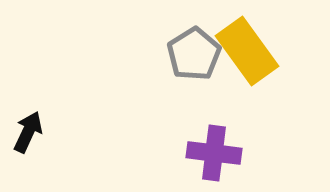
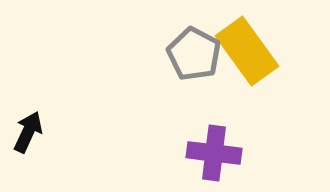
gray pentagon: rotated 12 degrees counterclockwise
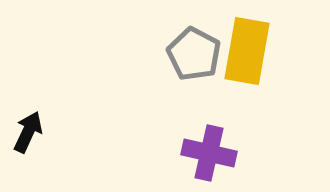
yellow rectangle: rotated 46 degrees clockwise
purple cross: moved 5 px left; rotated 6 degrees clockwise
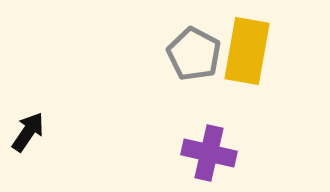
black arrow: rotated 9 degrees clockwise
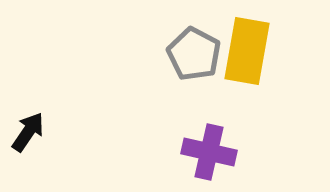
purple cross: moved 1 px up
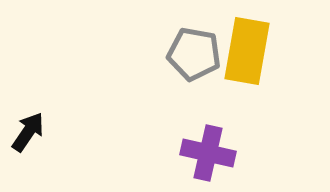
gray pentagon: rotated 18 degrees counterclockwise
purple cross: moved 1 px left, 1 px down
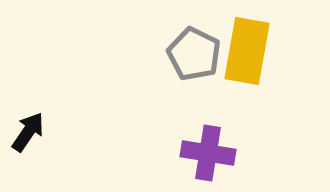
gray pentagon: rotated 16 degrees clockwise
purple cross: rotated 4 degrees counterclockwise
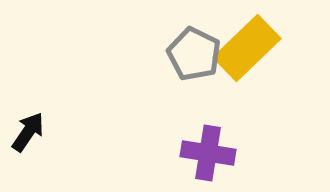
yellow rectangle: moved 3 px up; rotated 36 degrees clockwise
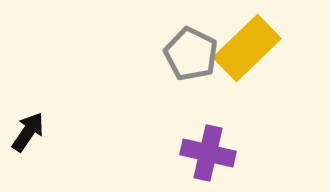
gray pentagon: moved 3 px left
purple cross: rotated 4 degrees clockwise
